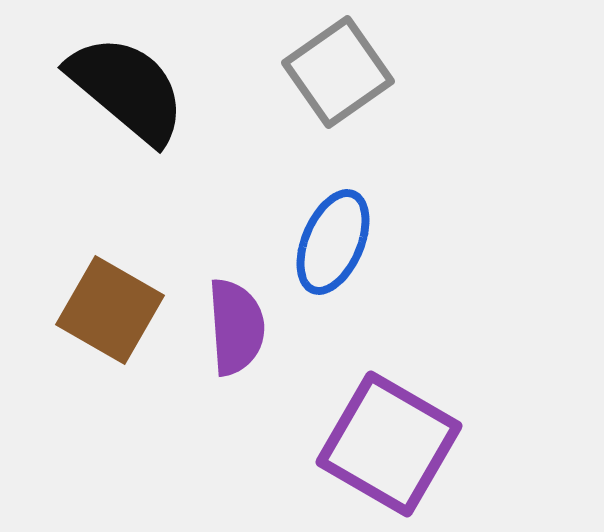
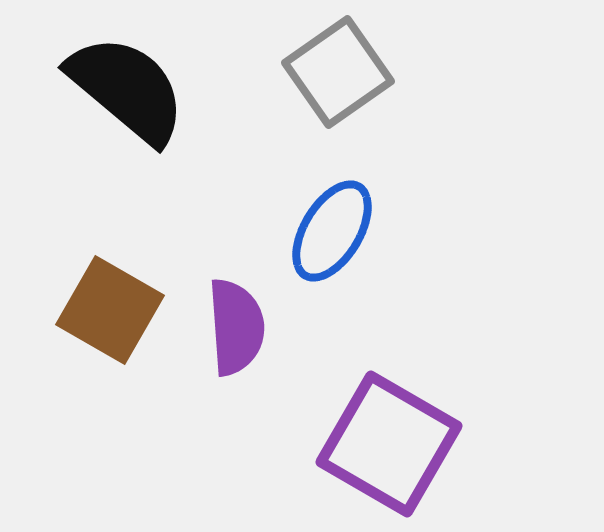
blue ellipse: moved 1 px left, 11 px up; rotated 8 degrees clockwise
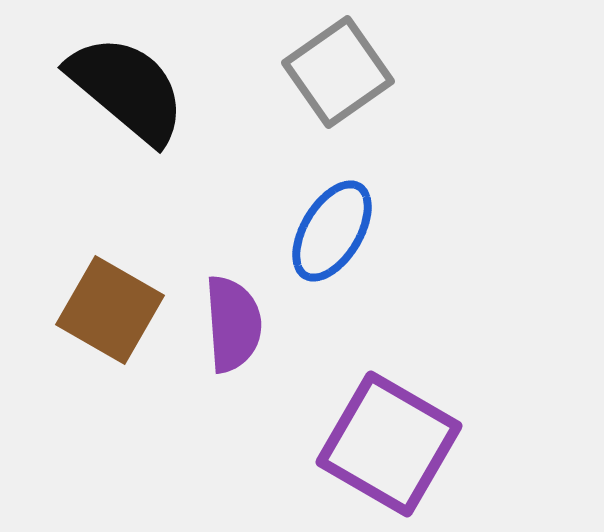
purple semicircle: moved 3 px left, 3 px up
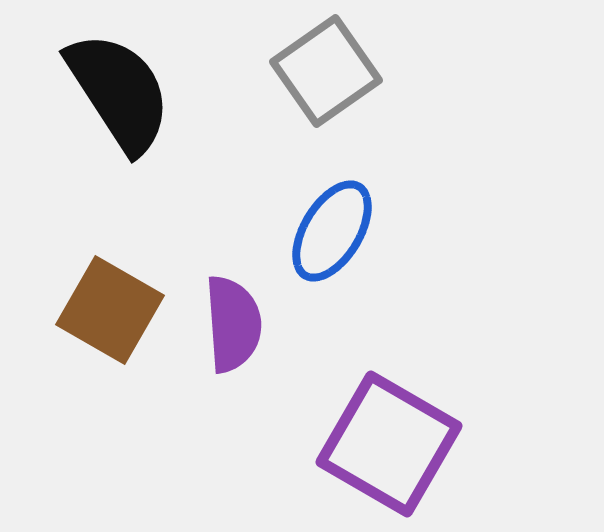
gray square: moved 12 px left, 1 px up
black semicircle: moved 8 px left, 3 px down; rotated 17 degrees clockwise
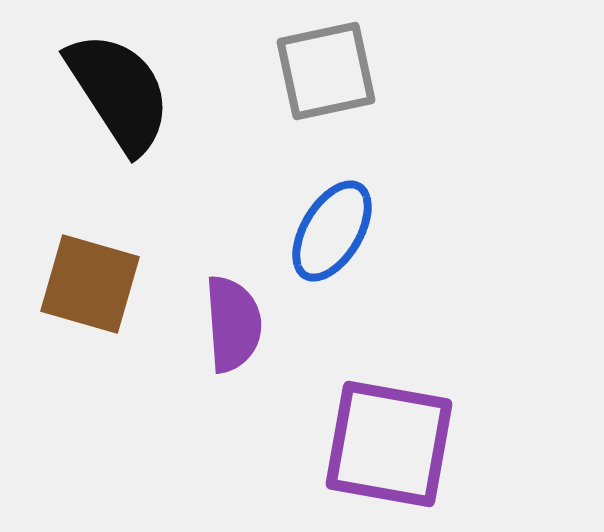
gray square: rotated 23 degrees clockwise
brown square: moved 20 px left, 26 px up; rotated 14 degrees counterclockwise
purple square: rotated 20 degrees counterclockwise
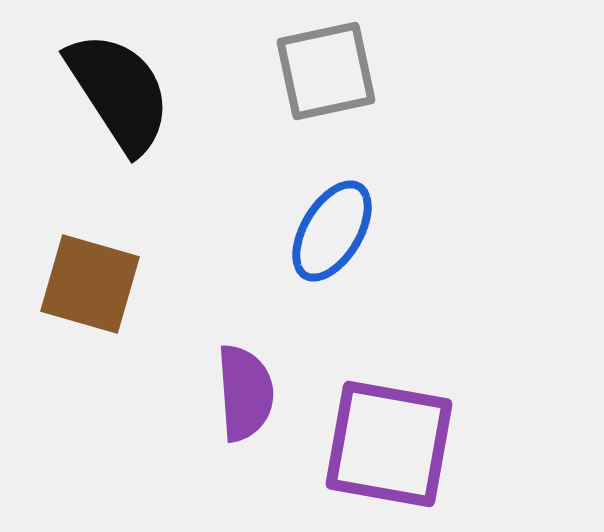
purple semicircle: moved 12 px right, 69 px down
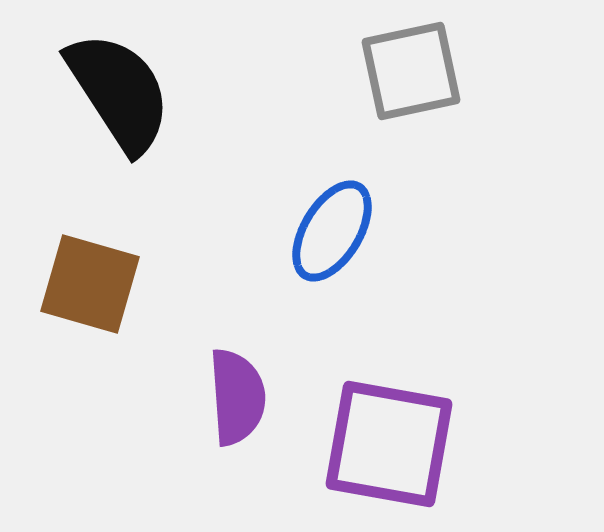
gray square: moved 85 px right
purple semicircle: moved 8 px left, 4 px down
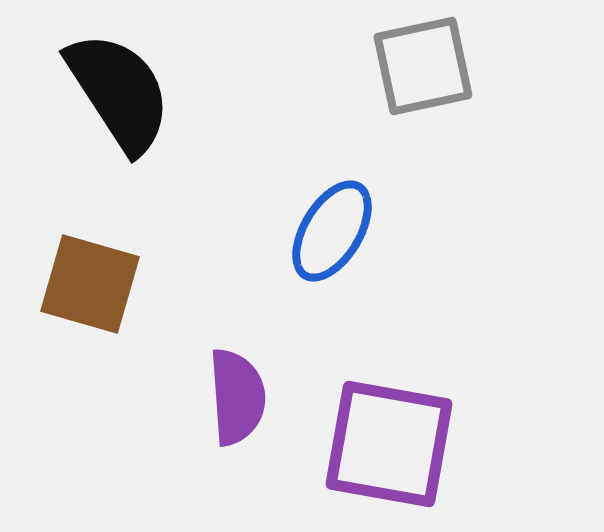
gray square: moved 12 px right, 5 px up
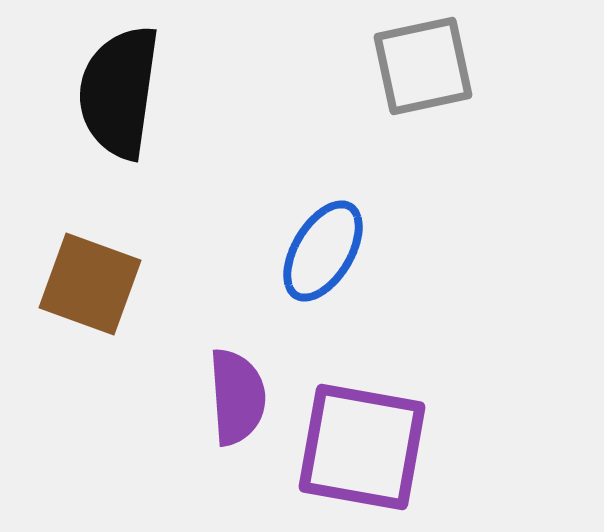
black semicircle: rotated 139 degrees counterclockwise
blue ellipse: moved 9 px left, 20 px down
brown square: rotated 4 degrees clockwise
purple square: moved 27 px left, 3 px down
